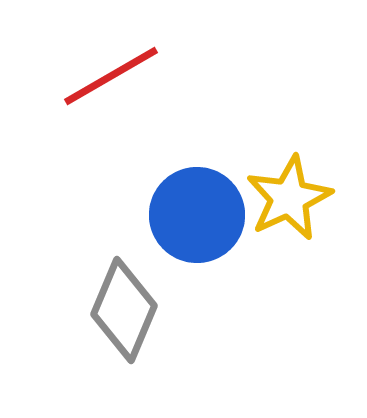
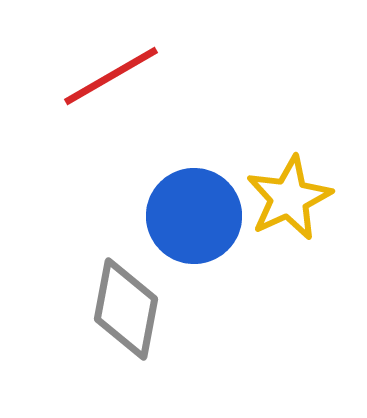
blue circle: moved 3 px left, 1 px down
gray diamond: moved 2 px right, 1 px up; rotated 12 degrees counterclockwise
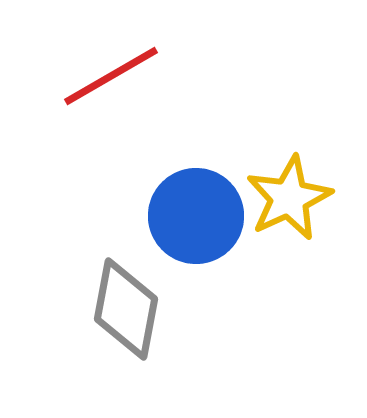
blue circle: moved 2 px right
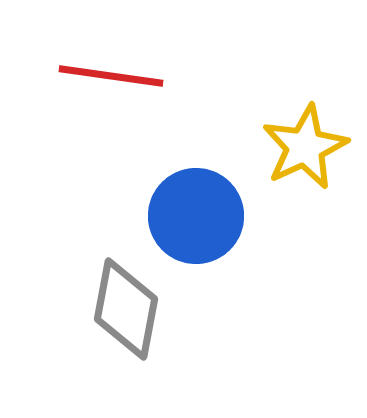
red line: rotated 38 degrees clockwise
yellow star: moved 16 px right, 51 px up
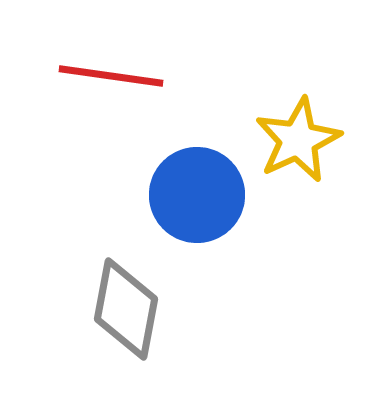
yellow star: moved 7 px left, 7 px up
blue circle: moved 1 px right, 21 px up
